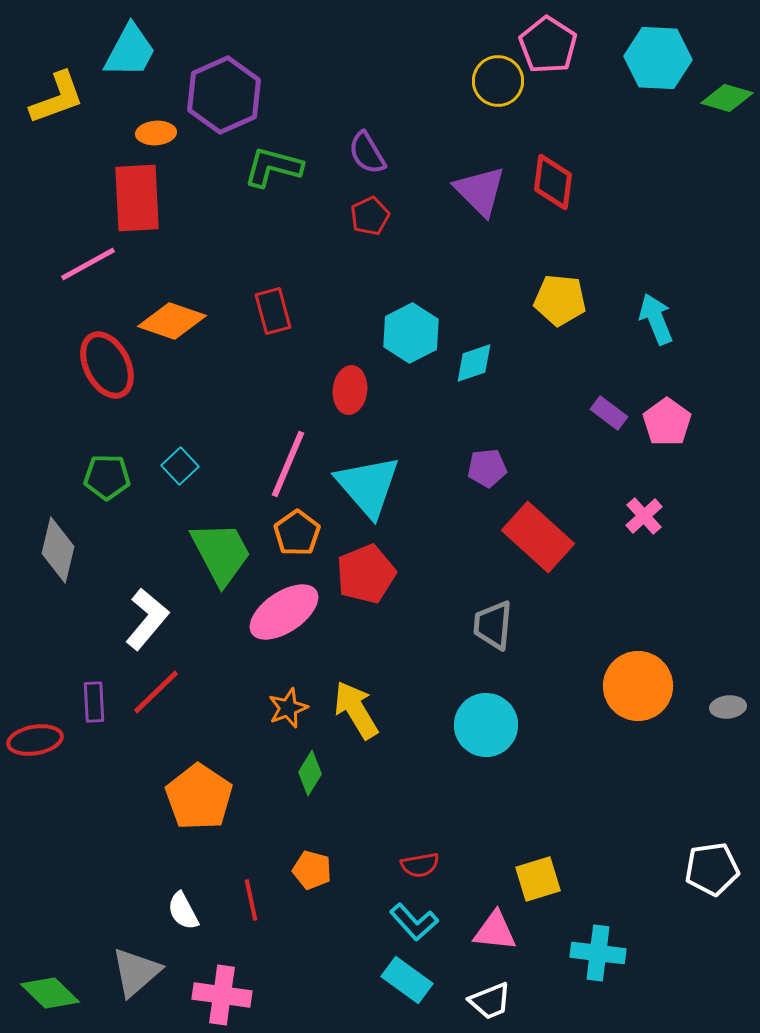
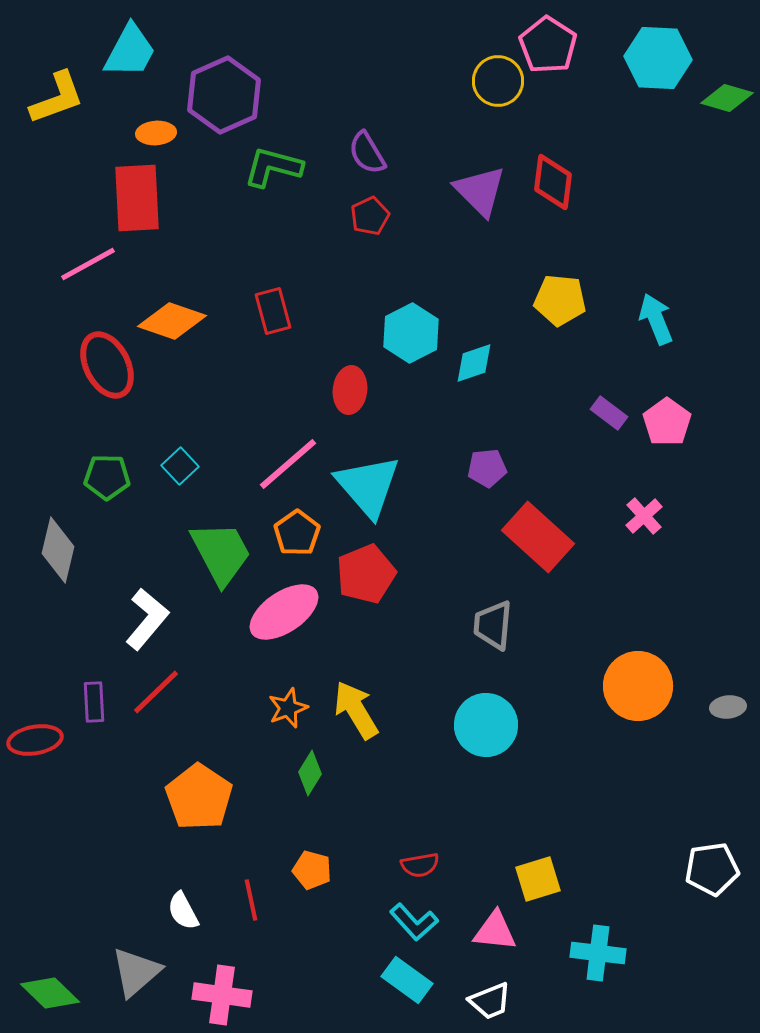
pink line at (288, 464): rotated 26 degrees clockwise
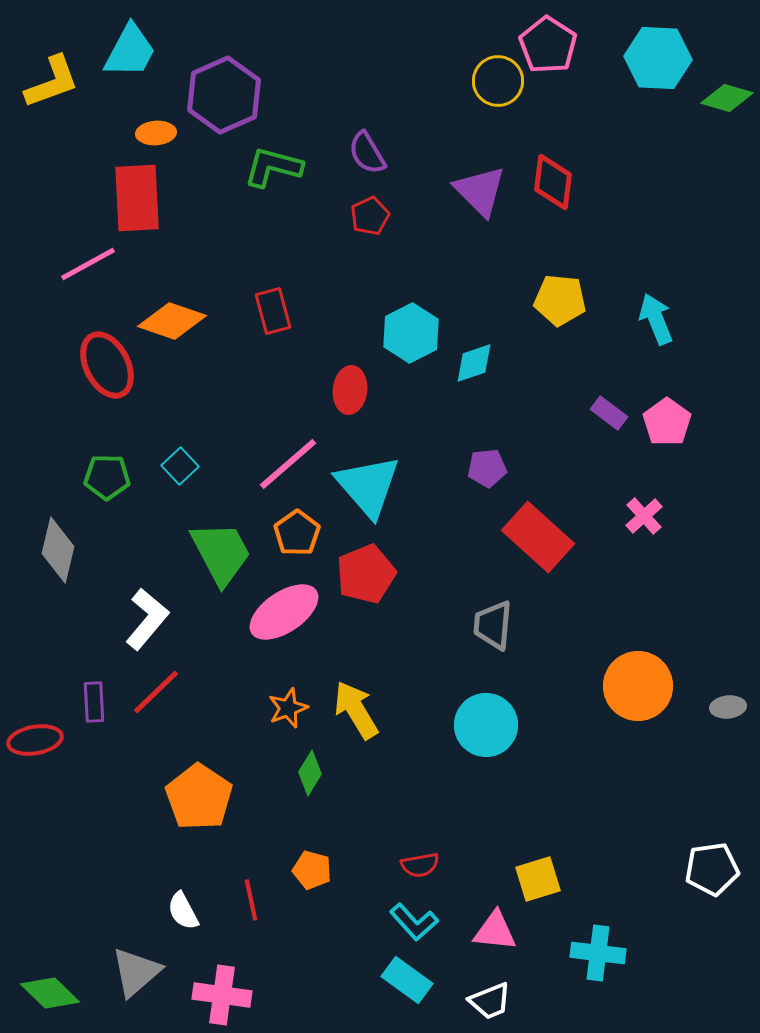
yellow L-shape at (57, 98): moved 5 px left, 16 px up
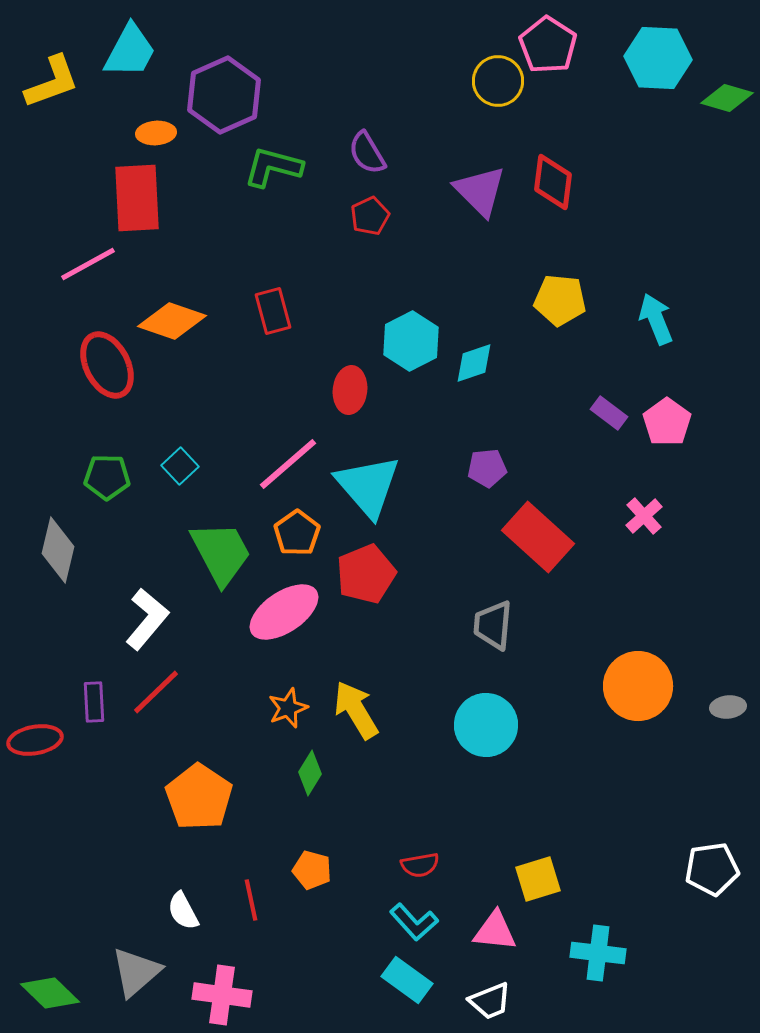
cyan hexagon at (411, 333): moved 8 px down
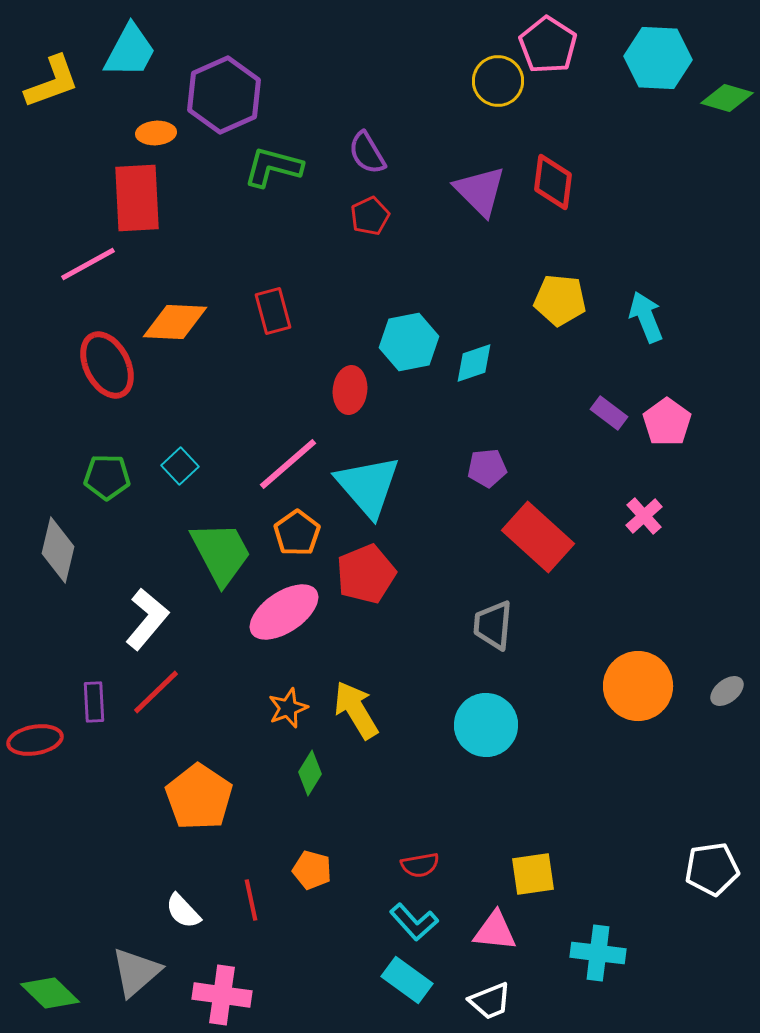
cyan arrow at (656, 319): moved 10 px left, 2 px up
orange diamond at (172, 321): moved 3 px right, 1 px down; rotated 16 degrees counterclockwise
cyan hexagon at (411, 341): moved 2 px left, 1 px down; rotated 16 degrees clockwise
gray ellipse at (728, 707): moved 1 px left, 16 px up; rotated 32 degrees counterclockwise
yellow square at (538, 879): moved 5 px left, 5 px up; rotated 9 degrees clockwise
white semicircle at (183, 911): rotated 15 degrees counterclockwise
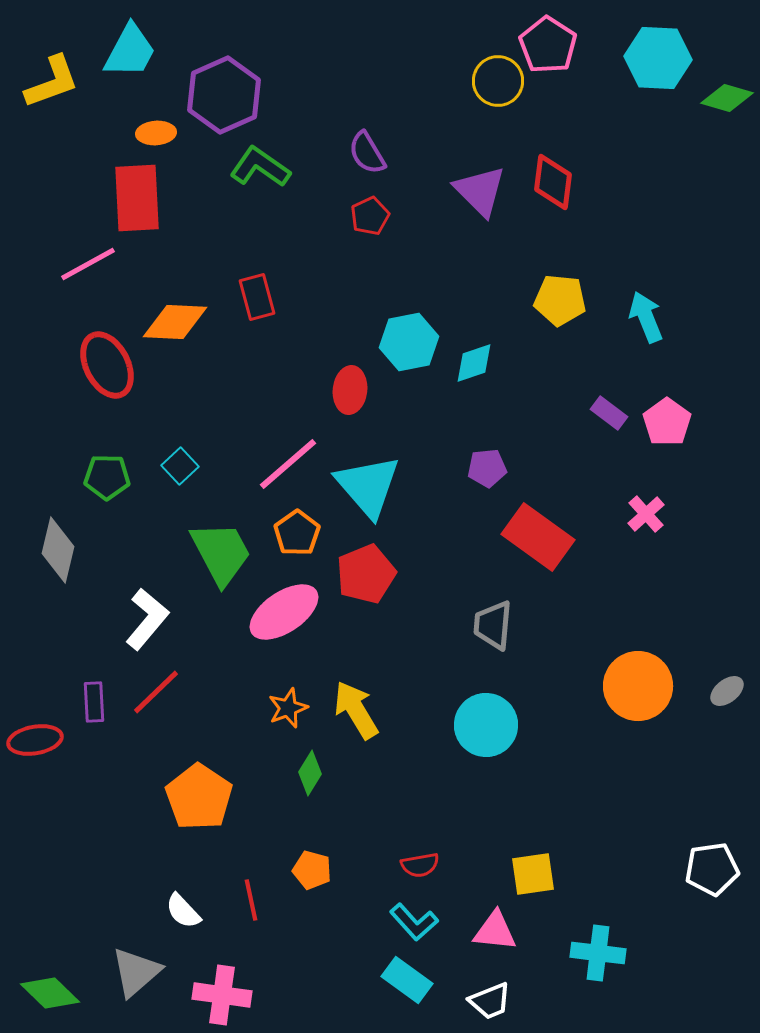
green L-shape at (273, 167): moved 13 px left; rotated 20 degrees clockwise
red rectangle at (273, 311): moved 16 px left, 14 px up
pink cross at (644, 516): moved 2 px right, 2 px up
red rectangle at (538, 537): rotated 6 degrees counterclockwise
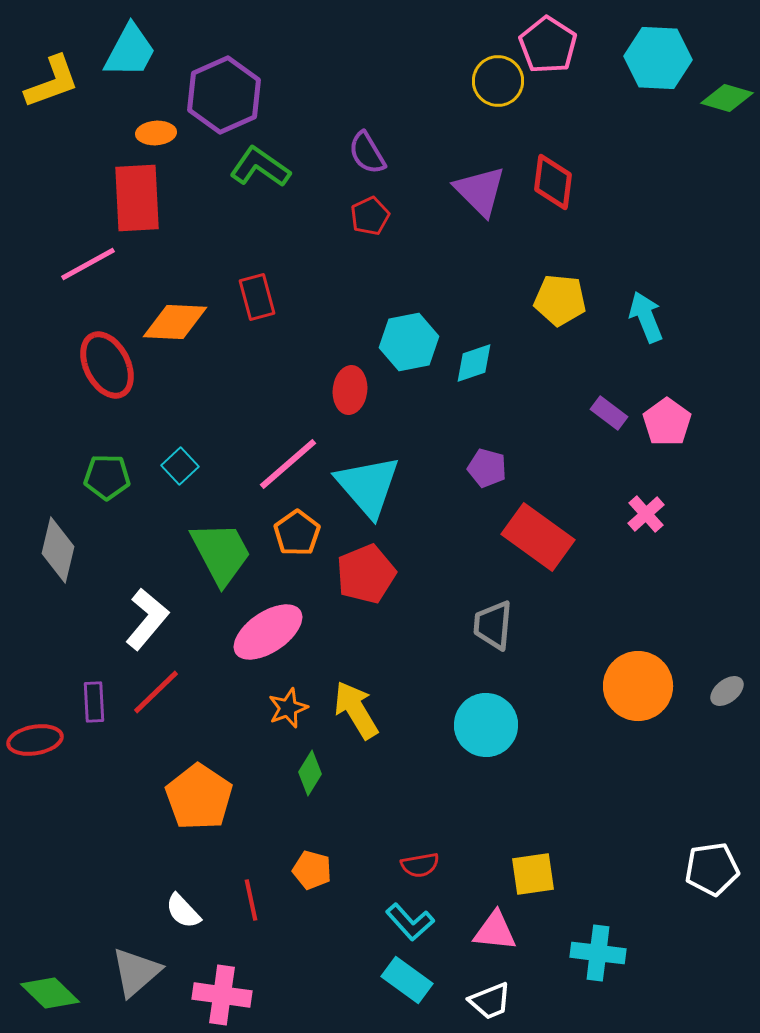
purple pentagon at (487, 468): rotated 21 degrees clockwise
pink ellipse at (284, 612): moved 16 px left, 20 px down
cyan L-shape at (414, 922): moved 4 px left
